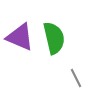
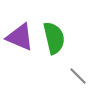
gray line: moved 2 px right, 2 px up; rotated 18 degrees counterclockwise
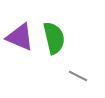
gray line: rotated 18 degrees counterclockwise
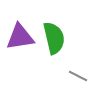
purple triangle: rotated 32 degrees counterclockwise
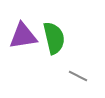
purple triangle: moved 3 px right, 1 px up
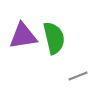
gray line: rotated 48 degrees counterclockwise
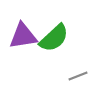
green semicircle: rotated 60 degrees clockwise
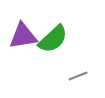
green semicircle: moved 1 px left, 1 px down
